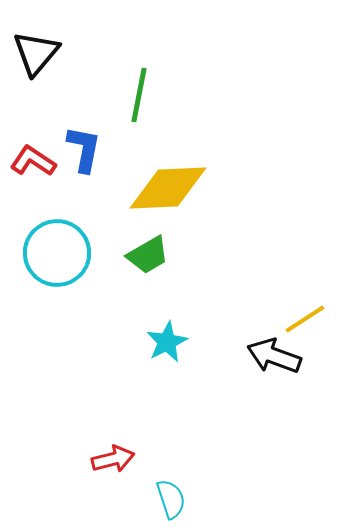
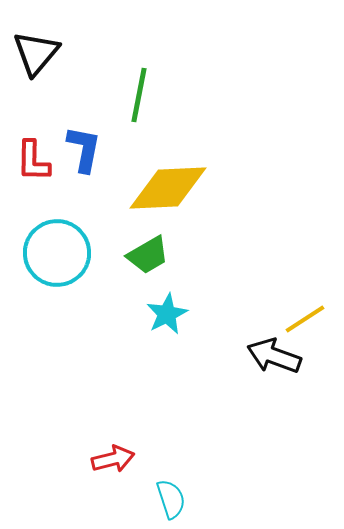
red L-shape: rotated 123 degrees counterclockwise
cyan star: moved 28 px up
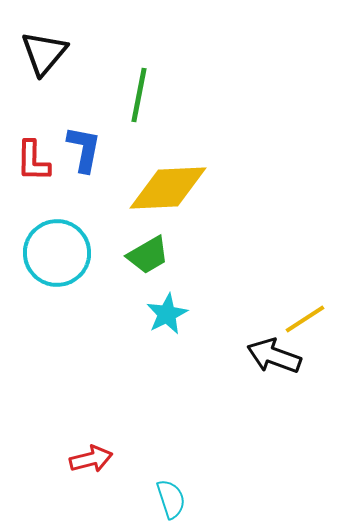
black triangle: moved 8 px right
red arrow: moved 22 px left
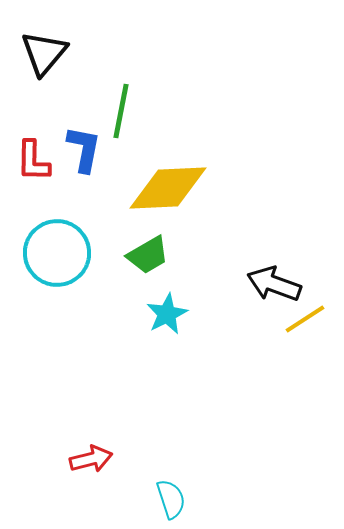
green line: moved 18 px left, 16 px down
black arrow: moved 72 px up
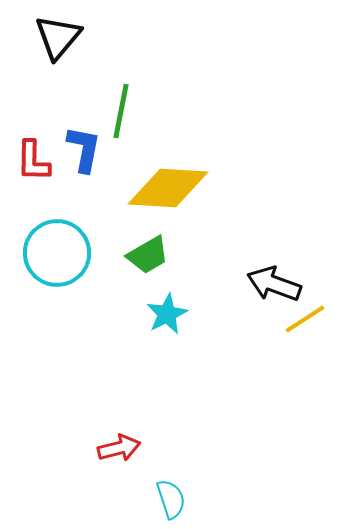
black triangle: moved 14 px right, 16 px up
yellow diamond: rotated 6 degrees clockwise
red arrow: moved 28 px right, 11 px up
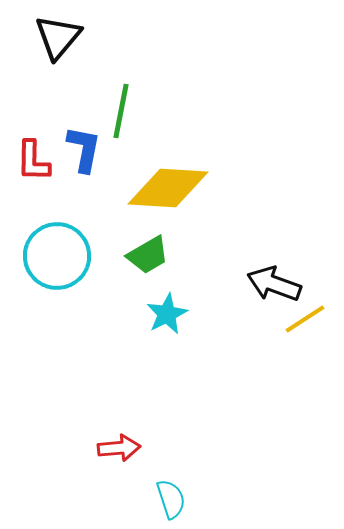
cyan circle: moved 3 px down
red arrow: rotated 9 degrees clockwise
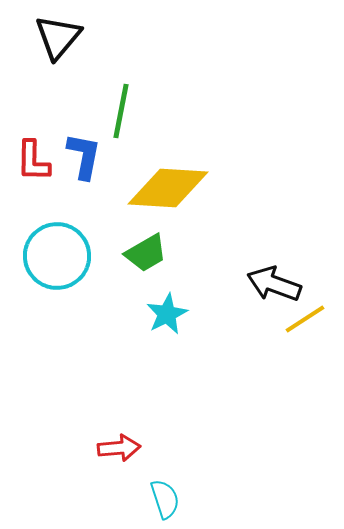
blue L-shape: moved 7 px down
green trapezoid: moved 2 px left, 2 px up
cyan semicircle: moved 6 px left
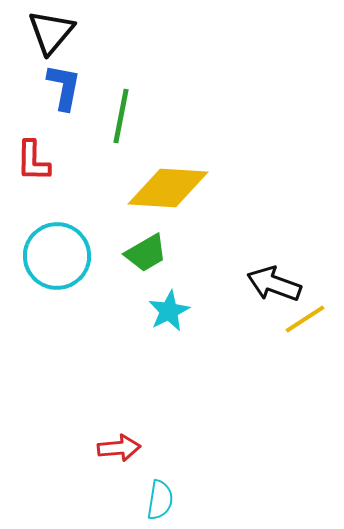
black triangle: moved 7 px left, 5 px up
green line: moved 5 px down
blue L-shape: moved 20 px left, 69 px up
cyan star: moved 2 px right, 3 px up
cyan semicircle: moved 5 px left, 1 px down; rotated 27 degrees clockwise
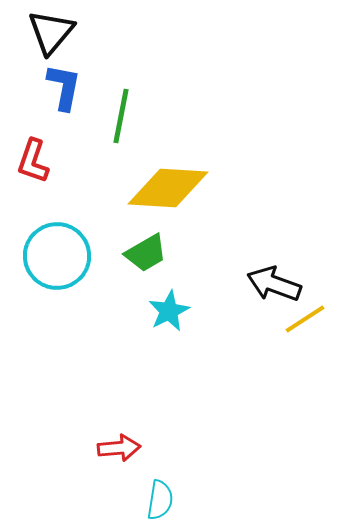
red L-shape: rotated 18 degrees clockwise
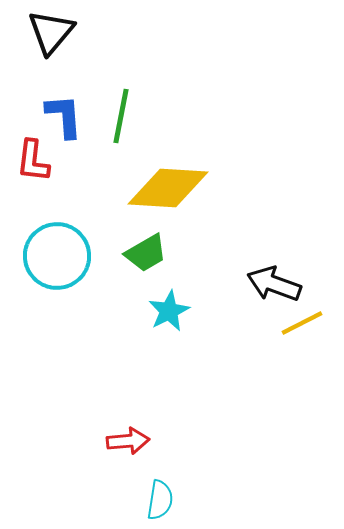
blue L-shape: moved 29 px down; rotated 15 degrees counterclockwise
red L-shape: rotated 12 degrees counterclockwise
yellow line: moved 3 px left, 4 px down; rotated 6 degrees clockwise
red arrow: moved 9 px right, 7 px up
